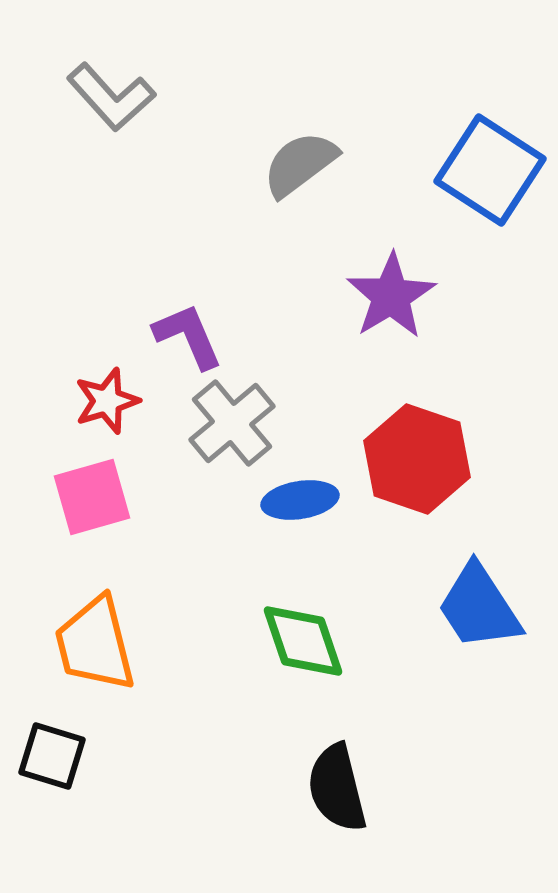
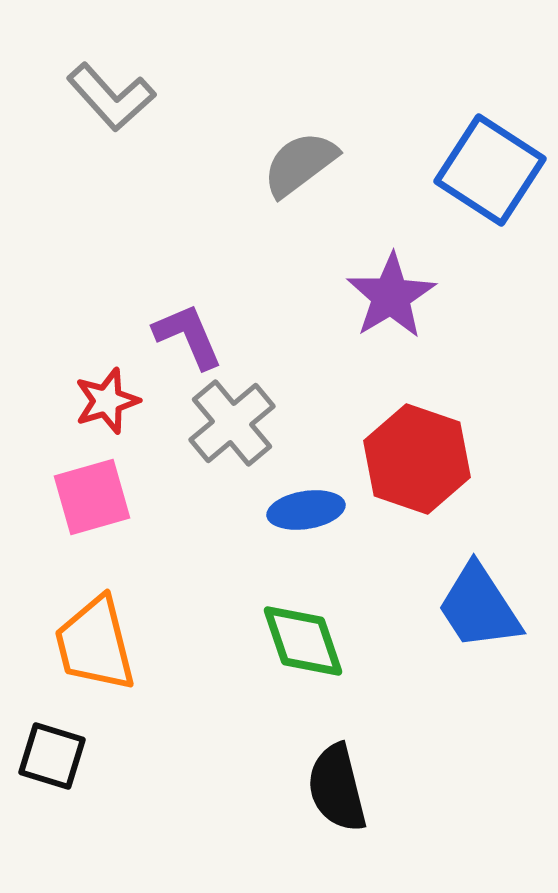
blue ellipse: moved 6 px right, 10 px down
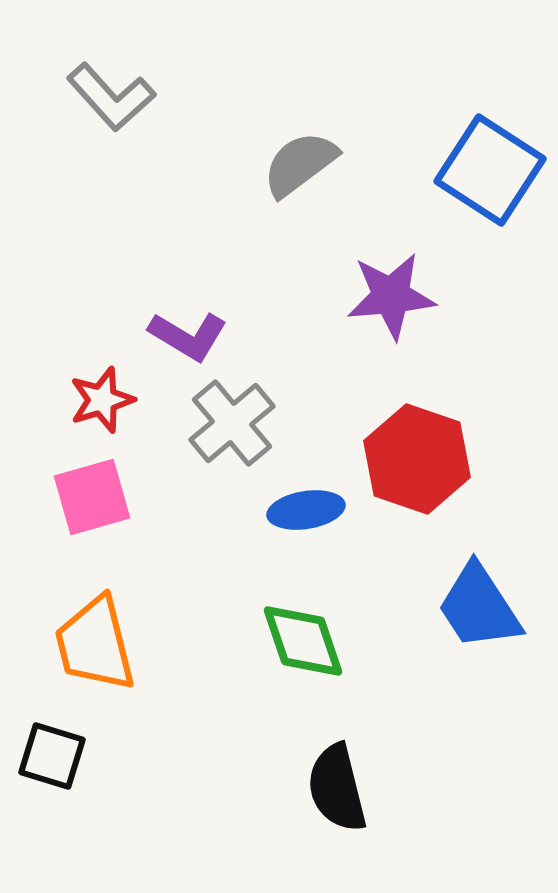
purple star: rotated 26 degrees clockwise
purple L-shape: rotated 144 degrees clockwise
red star: moved 5 px left, 1 px up
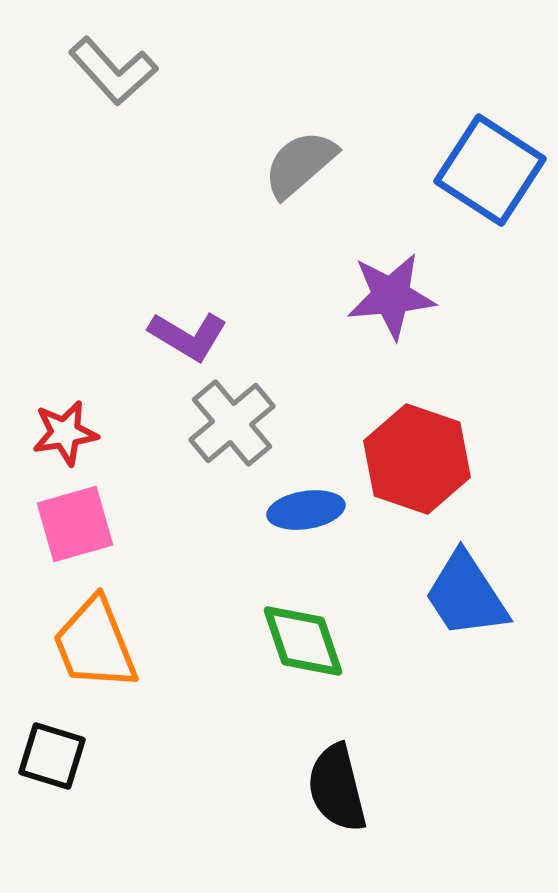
gray L-shape: moved 2 px right, 26 px up
gray semicircle: rotated 4 degrees counterclockwise
red star: moved 37 px left, 33 px down; rotated 8 degrees clockwise
pink square: moved 17 px left, 27 px down
blue trapezoid: moved 13 px left, 12 px up
orange trapezoid: rotated 8 degrees counterclockwise
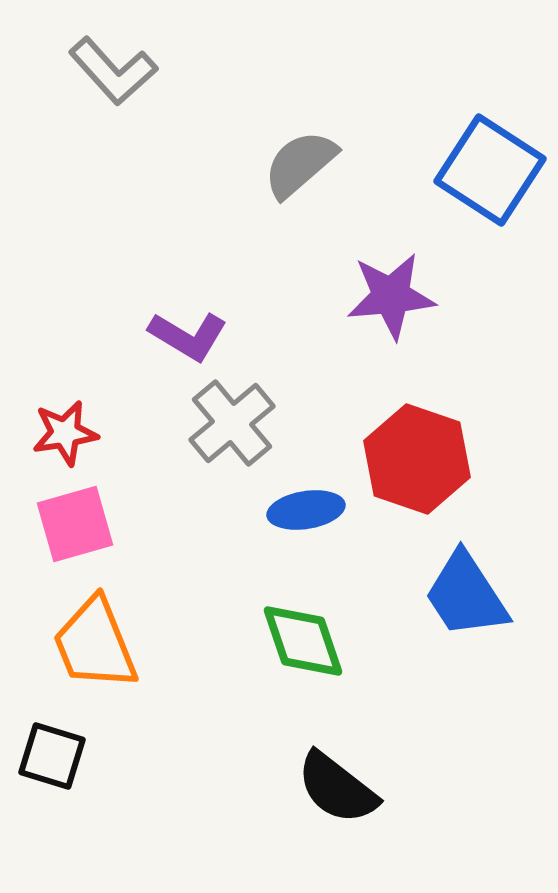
black semicircle: rotated 38 degrees counterclockwise
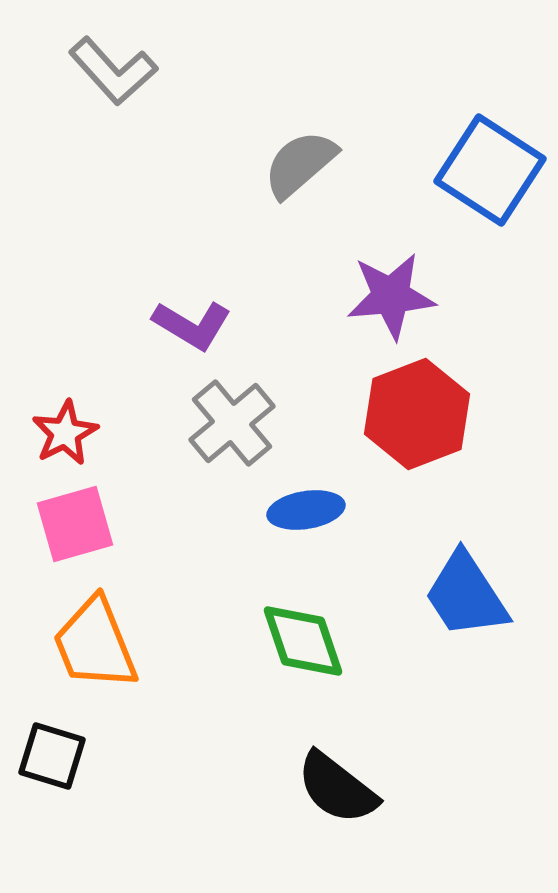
purple L-shape: moved 4 px right, 11 px up
red star: rotated 18 degrees counterclockwise
red hexagon: moved 45 px up; rotated 20 degrees clockwise
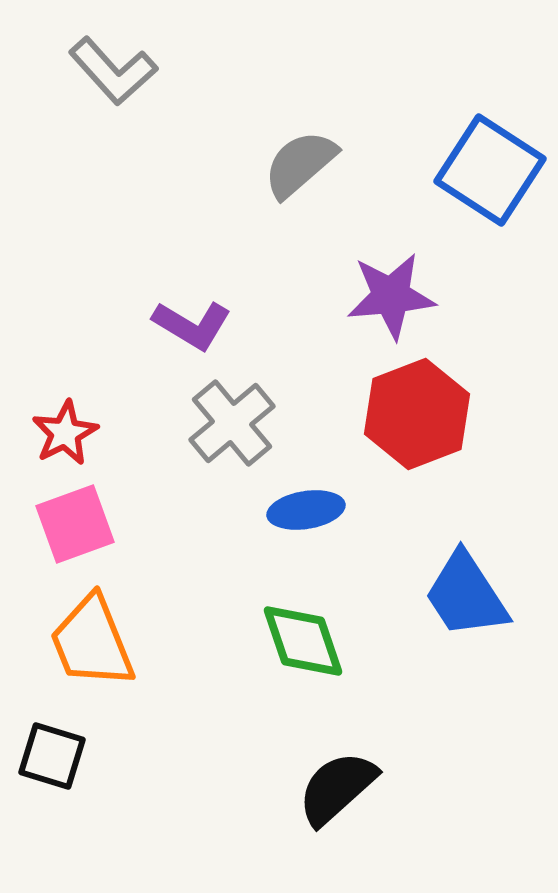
pink square: rotated 4 degrees counterclockwise
orange trapezoid: moved 3 px left, 2 px up
black semicircle: rotated 100 degrees clockwise
